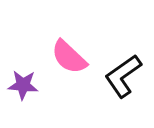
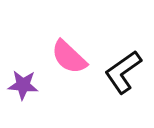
black L-shape: moved 4 px up
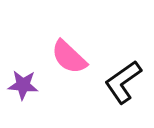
black L-shape: moved 10 px down
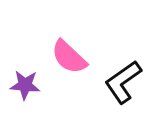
purple star: moved 2 px right
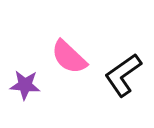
black L-shape: moved 7 px up
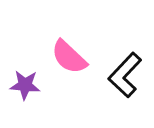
black L-shape: moved 2 px right; rotated 12 degrees counterclockwise
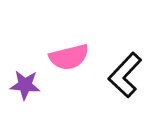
pink semicircle: rotated 57 degrees counterclockwise
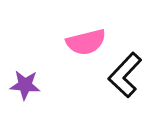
pink semicircle: moved 17 px right, 15 px up
